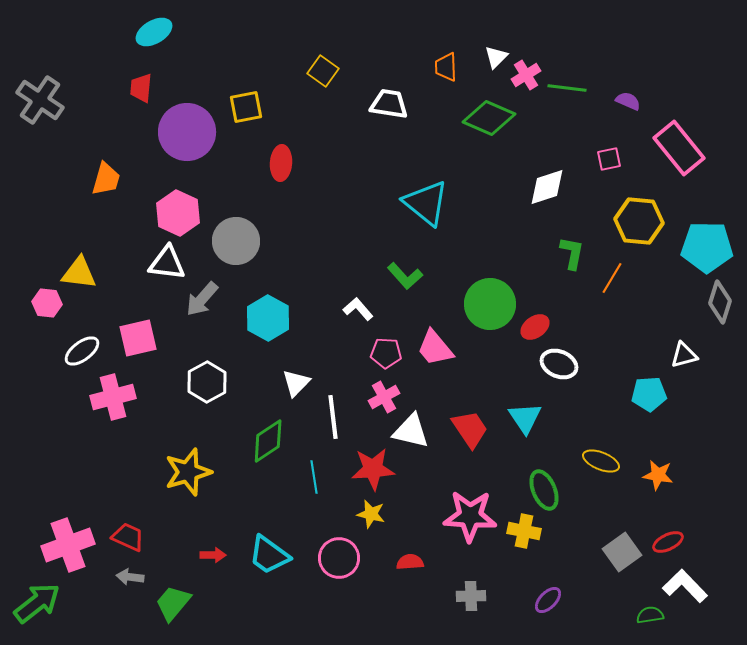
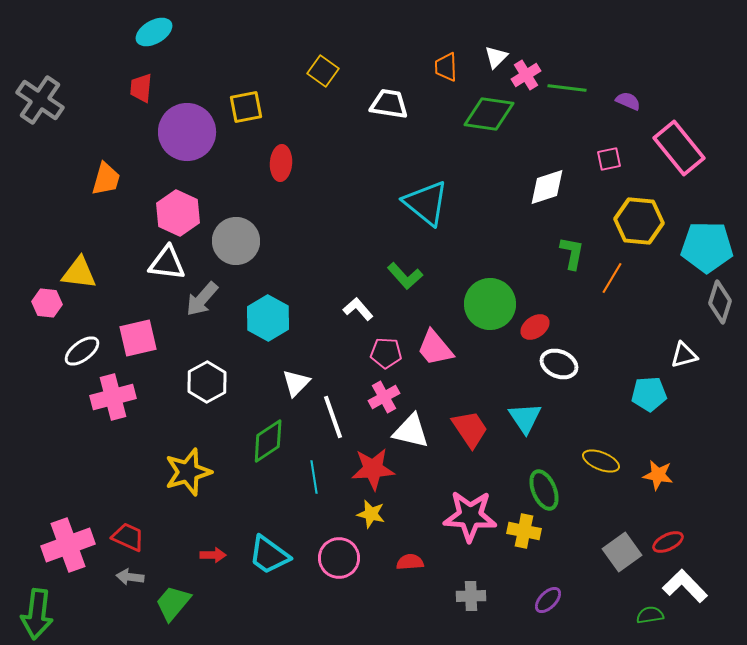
green diamond at (489, 118): moved 4 px up; rotated 15 degrees counterclockwise
white line at (333, 417): rotated 12 degrees counterclockwise
green arrow at (37, 603): moved 11 px down; rotated 135 degrees clockwise
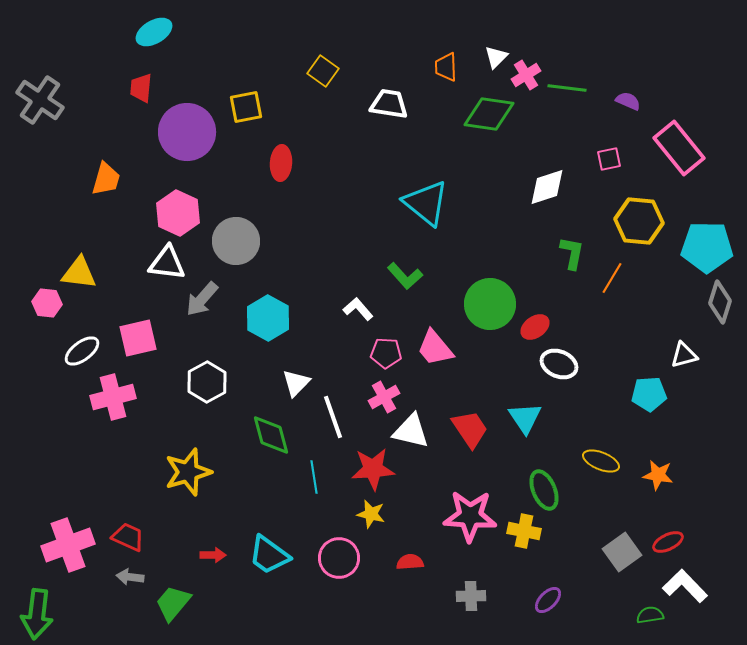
green diamond at (268, 441): moved 3 px right, 6 px up; rotated 72 degrees counterclockwise
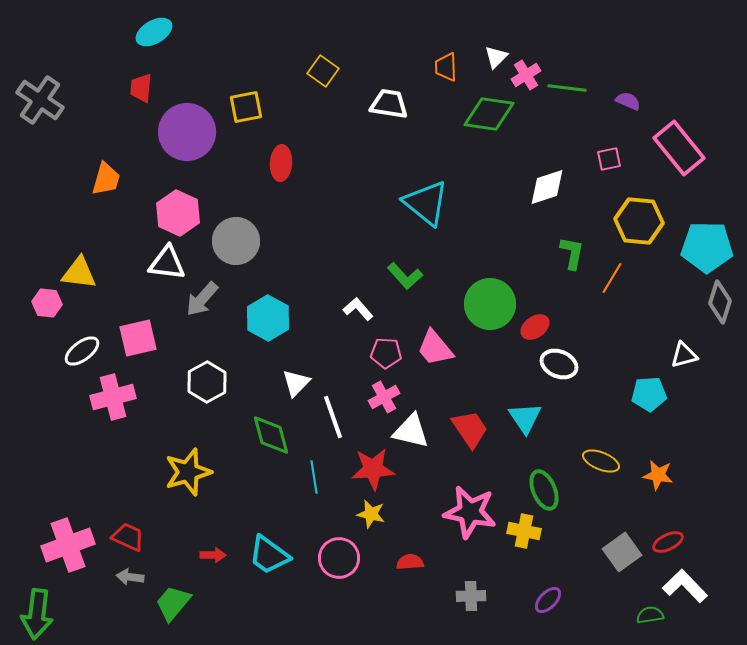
pink star at (470, 516): moved 4 px up; rotated 8 degrees clockwise
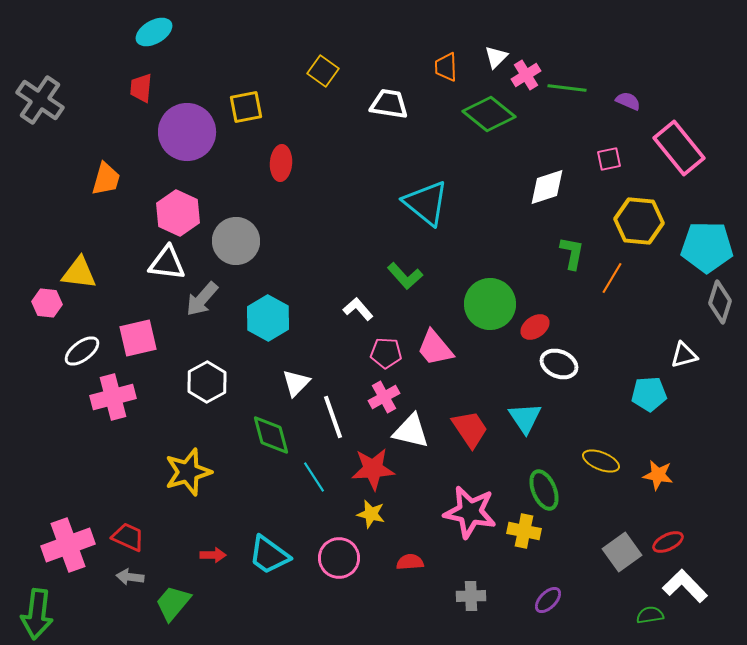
green diamond at (489, 114): rotated 30 degrees clockwise
cyan line at (314, 477): rotated 24 degrees counterclockwise
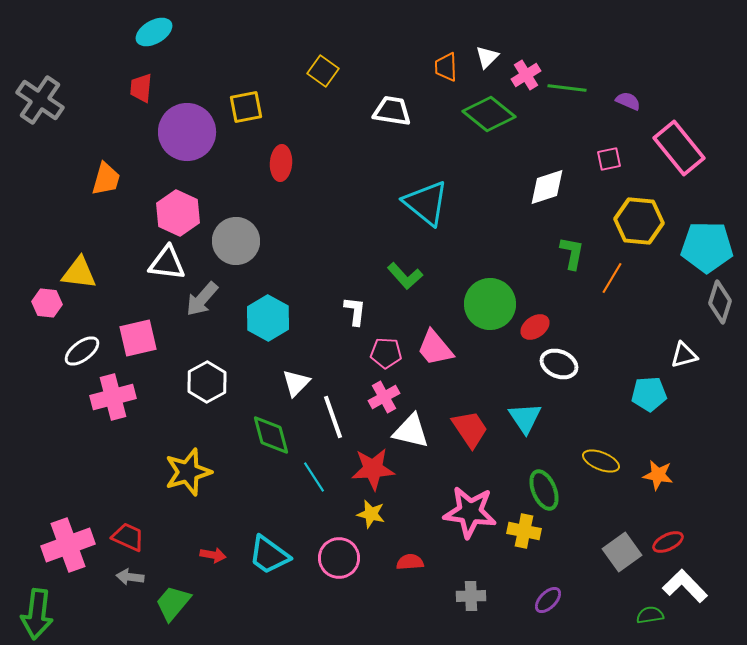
white triangle at (496, 57): moved 9 px left
white trapezoid at (389, 104): moved 3 px right, 7 px down
white L-shape at (358, 309): moved 3 px left, 2 px down; rotated 48 degrees clockwise
pink star at (470, 512): rotated 4 degrees counterclockwise
red arrow at (213, 555): rotated 10 degrees clockwise
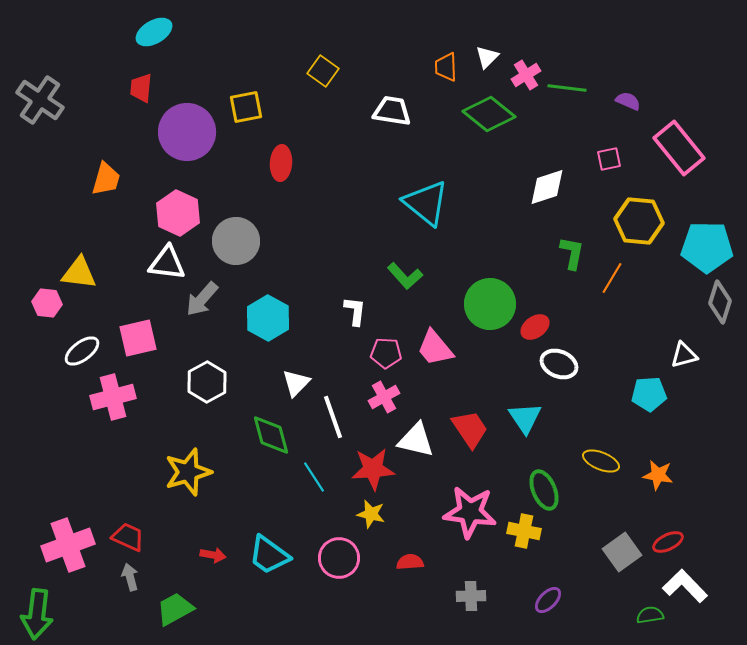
white triangle at (411, 431): moved 5 px right, 9 px down
gray arrow at (130, 577): rotated 68 degrees clockwise
green trapezoid at (173, 603): moved 2 px right, 6 px down; rotated 21 degrees clockwise
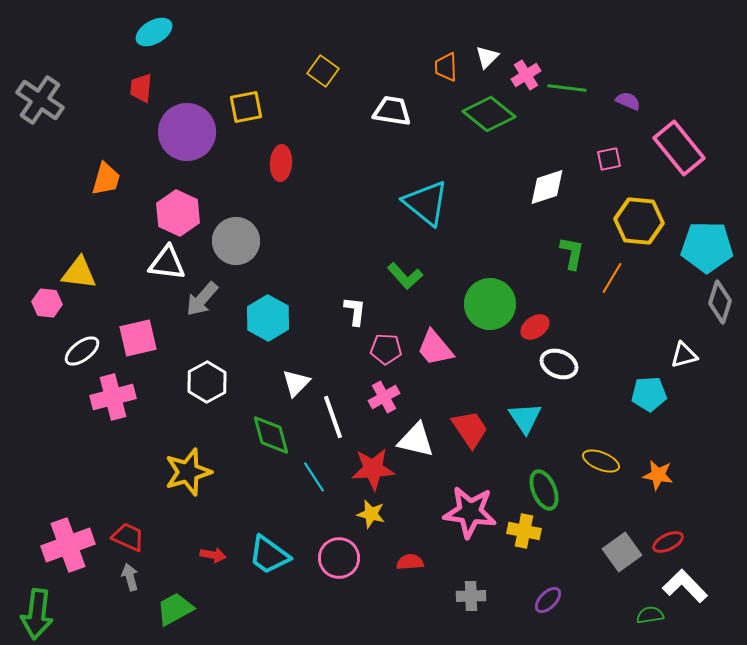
pink pentagon at (386, 353): moved 4 px up
